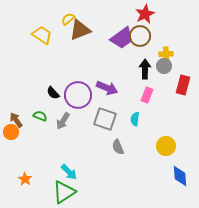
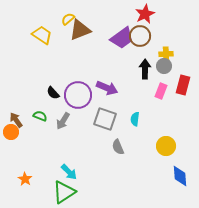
pink rectangle: moved 14 px right, 4 px up
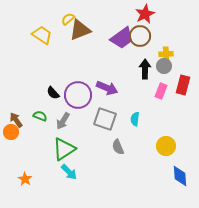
green triangle: moved 43 px up
